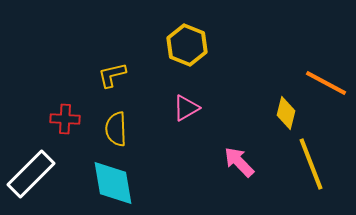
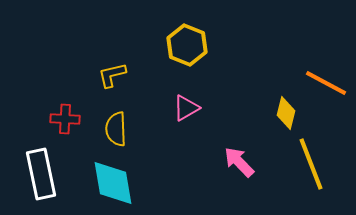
white rectangle: moved 10 px right; rotated 57 degrees counterclockwise
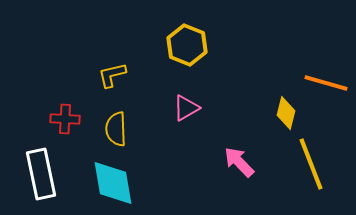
orange line: rotated 12 degrees counterclockwise
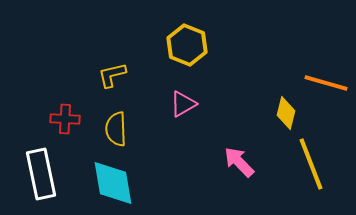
pink triangle: moved 3 px left, 4 px up
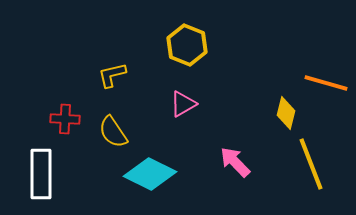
yellow semicircle: moved 3 px left, 3 px down; rotated 32 degrees counterclockwise
pink arrow: moved 4 px left
white rectangle: rotated 12 degrees clockwise
cyan diamond: moved 37 px right, 9 px up; rotated 54 degrees counterclockwise
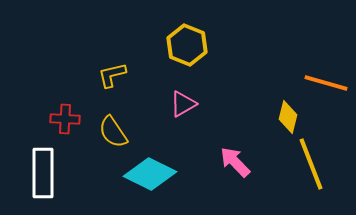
yellow diamond: moved 2 px right, 4 px down
white rectangle: moved 2 px right, 1 px up
